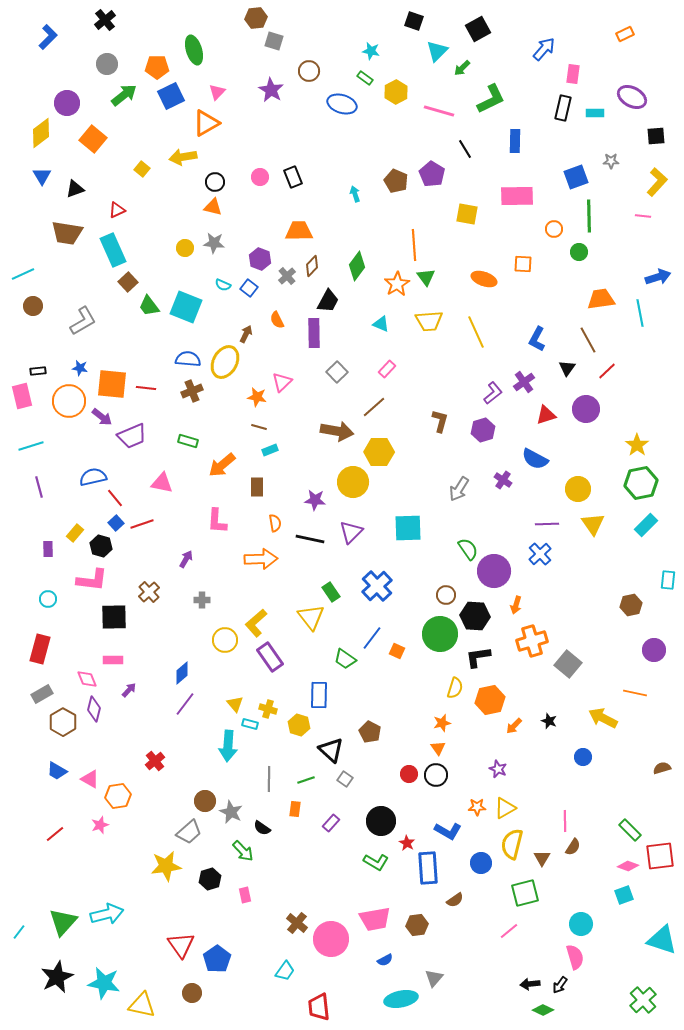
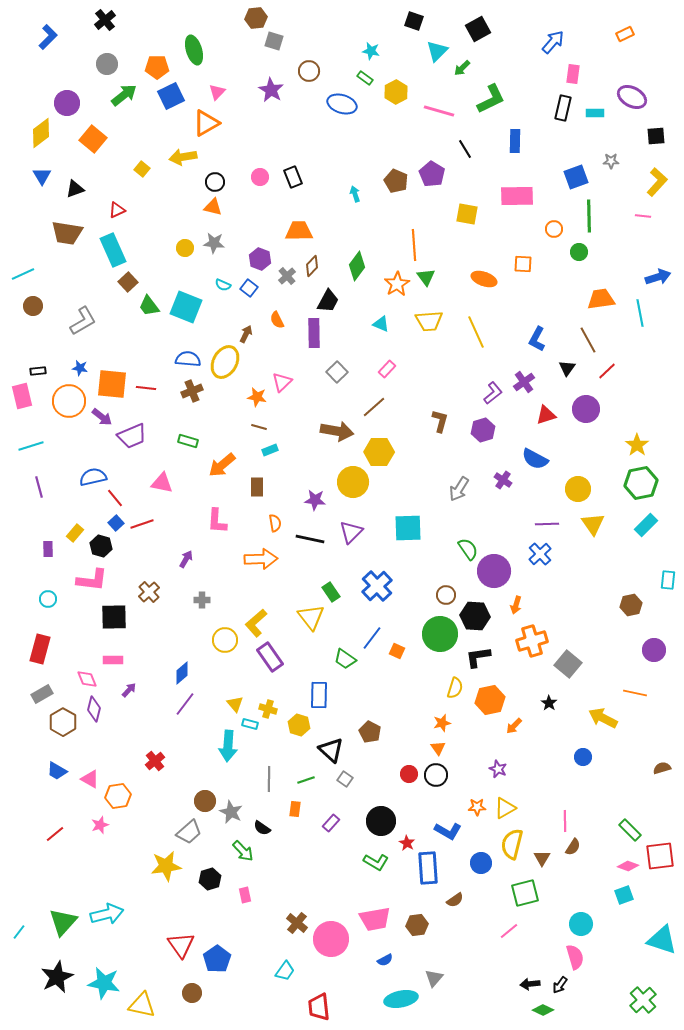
blue arrow at (544, 49): moved 9 px right, 7 px up
black star at (549, 721): moved 18 px up; rotated 14 degrees clockwise
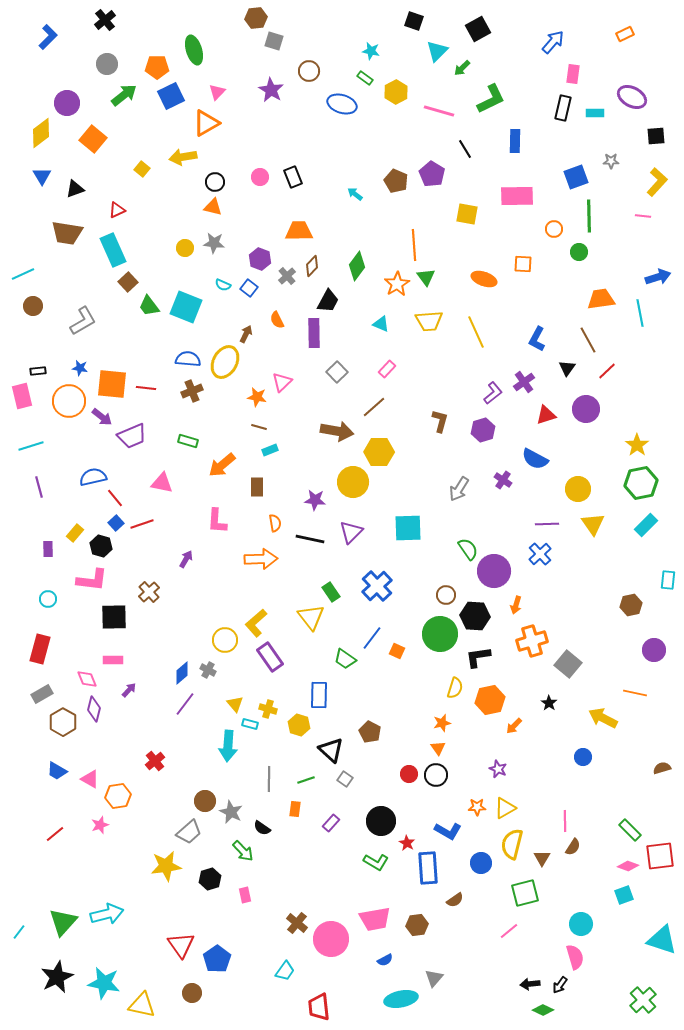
cyan arrow at (355, 194): rotated 35 degrees counterclockwise
gray cross at (202, 600): moved 6 px right, 70 px down; rotated 28 degrees clockwise
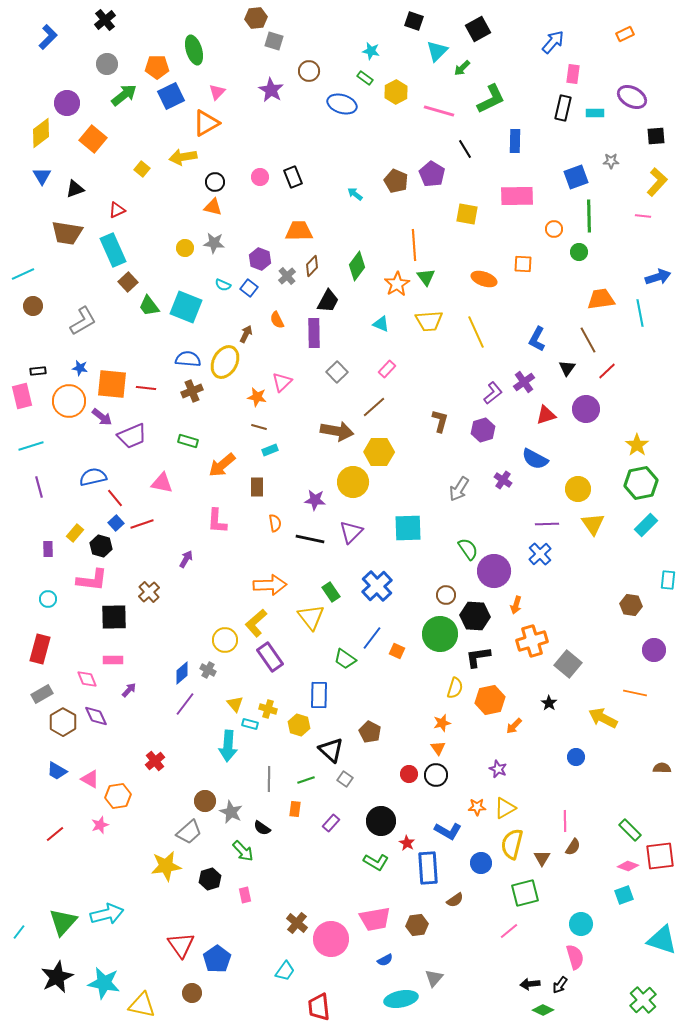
orange arrow at (261, 559): moved 9 px right, 26 px down
brown hexagon at (631, 605): rotated 20 degrees clockwise
purple diamond at (94, 709): moved 2 px right, 7 px down; rotated 40 degrees counterclockwise
blue circle at (583, 757): moved 7 px left
brown semicircle at (662, 768): rotated 18 degrees clockwise
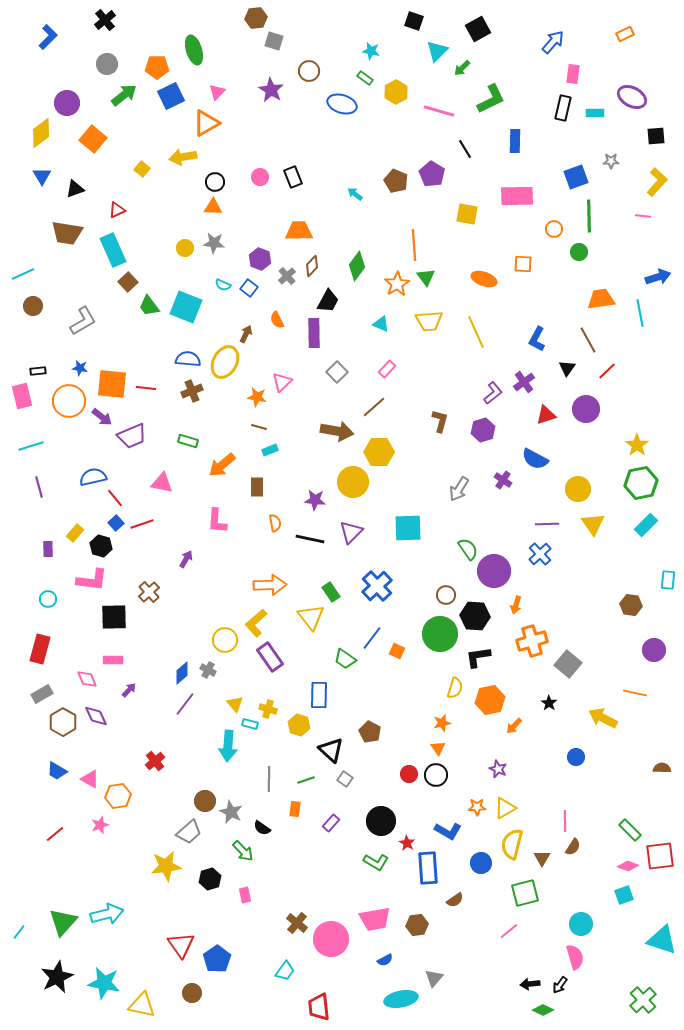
orange triangle at (213, 207): rotated 12 degrees counterclockwise
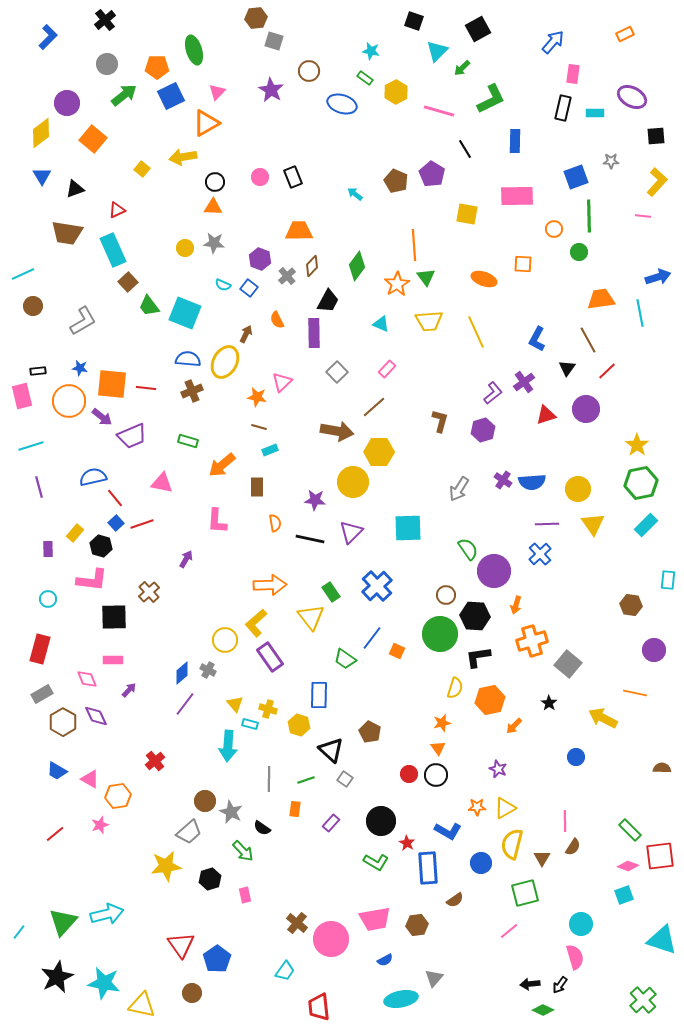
cyan square at (186, 307): moved 1 px left, 6 px down
blue semicircle at (535, 459): moved 3 px left, 23 px down; rotated 32 degrees counterclockwise
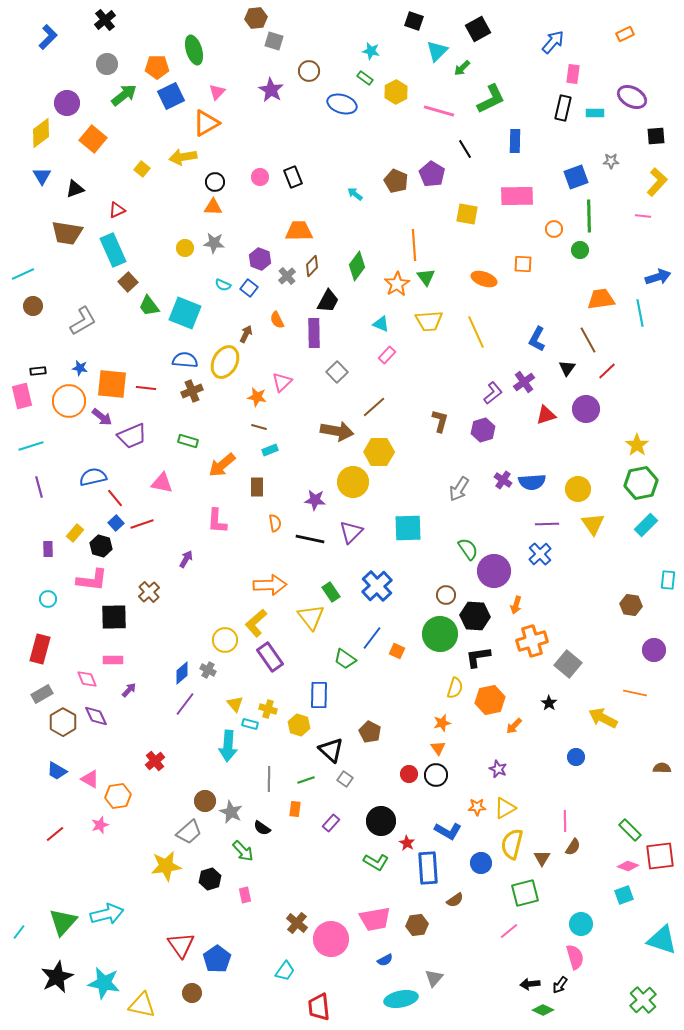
green circle at (579, 252): moved 1 px right, 2 px up
blue semicircle at (188, 359): moved 3 px left, 1 px down
pink rectangle at (387, 369): moved 14 px up
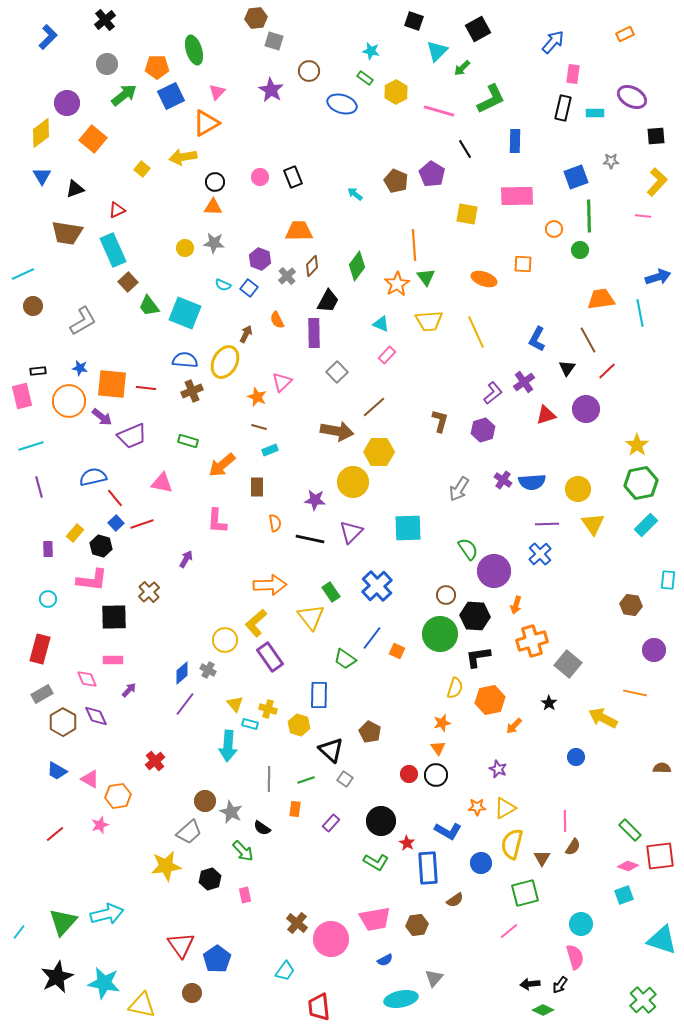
orange star at (257, 397): rotated 12 degrees clockwise
